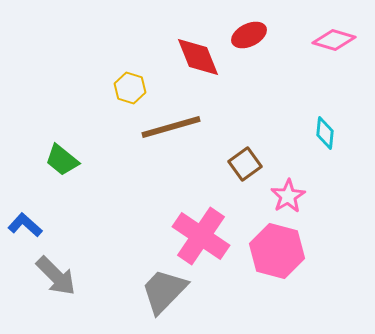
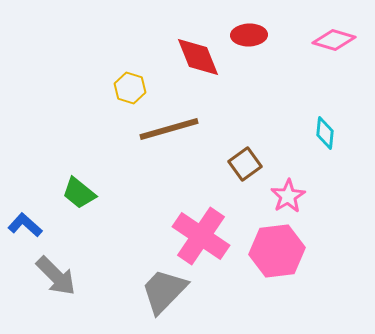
red ellipse: rotated 24 degrees clockwise
brown line: moved 2 px left, 2 px down
green trapezoid: moved 17 px right, 33 px down
pink hexagon: rotated 22 degrees counterclockwise
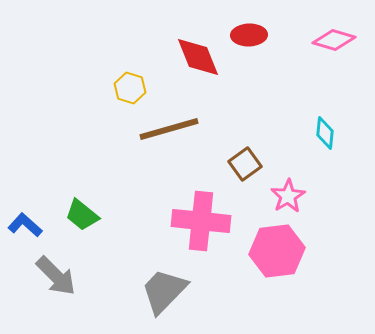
green trapezoid: moved 3 px right, 22 px down
pink cross: moved 15 px up; rotated 28 degrees counterclockwise
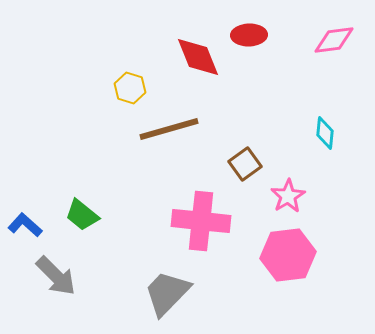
pink diamond: rotated 24 degrees counterclockwise
pink hexagon: moved 11 px right, 4 px down
gray trapezoid: moved 3 px right, 2 px down
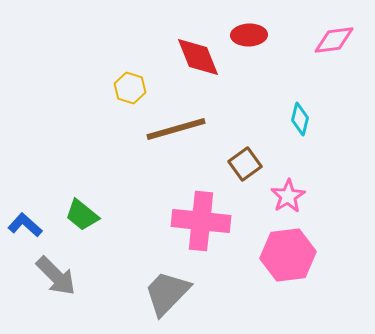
brown line: moved 7 px right
cyan diamond: moved 25 px left, 14 px up; rotated 8 degrees clockwise
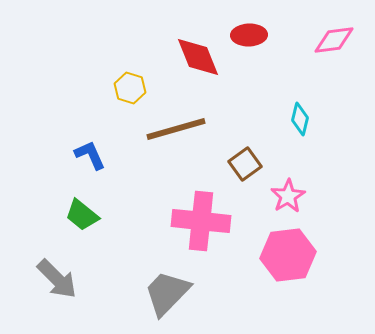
blue L-shape: moved 65 px right, 70 px up; rotated 24 degrees clockwise
gray arrow: moved 1 px right, 3 px down
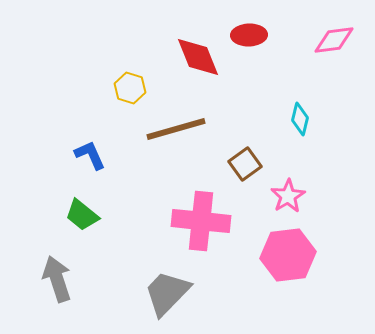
gray arrow: rotated 153 degrees counterclockwise
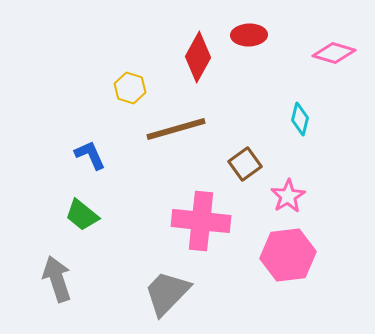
pink diamond: moved 13 px down; rotated 24 degrees clockwise
red diamond: rotated 51 degrees clockwise
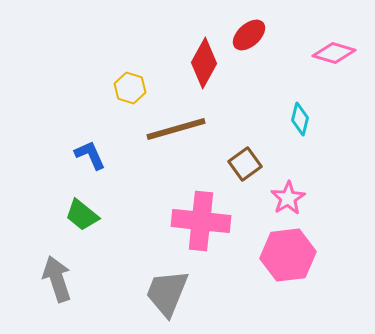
red ellipse: rotated 40 degrees counterclockwise
red diamond: moved 6 px right, 6 px down
pink star: moved 2 px down
gray trapezoid: rotated 22 degrees counterclockwise
